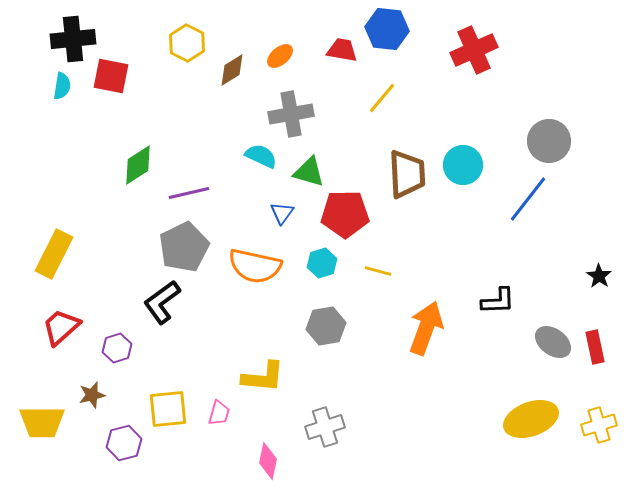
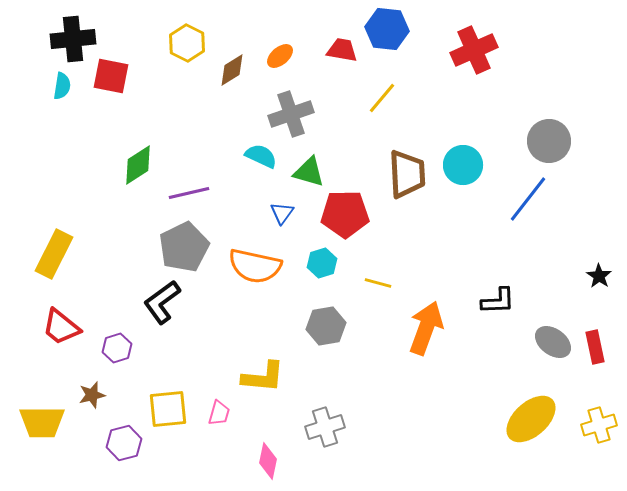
gray cross at (291, 114): rotated 9 degrees counterclockwise
yellow line at (378, 271): moved 12 px down
red trapezoid at (61, 327): rotated 99 degrees counterclockwise
yellow ellipse at (531, 419): rotated 22 degrees counterclockwise
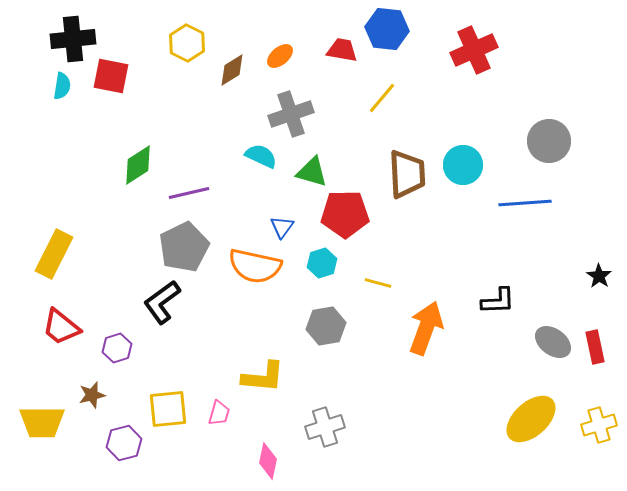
green triangle at (309, 172): moved 3 px right
blue line at (528, 199): moved 3 px left, 4 px down; rotated 48 degrees clockwise
blue triangle at (282, 213): moved 14 px down
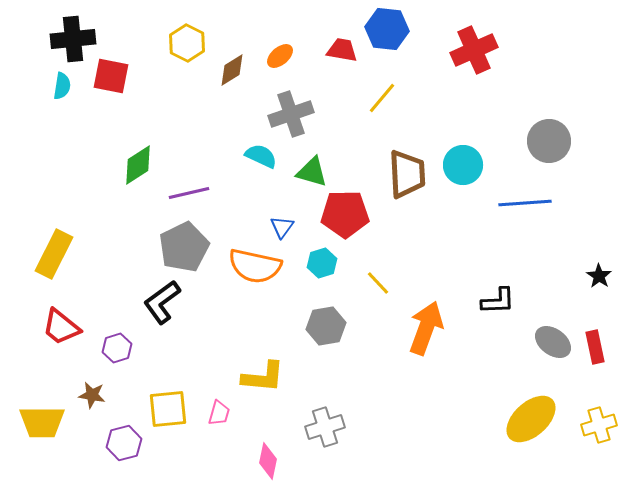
yellow line at (378, 283): rotated 32 degrees clockwise
brown star at (92, 395): rotated 24 degrees clockwise
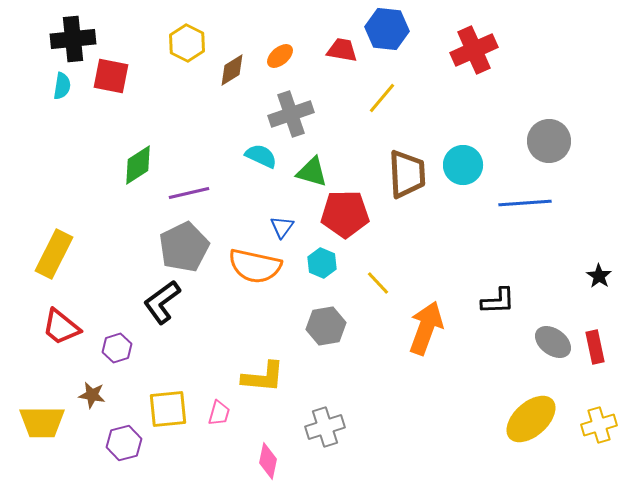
cyan hexagon at (322, 263): rotated 20 degrees counterclockwise
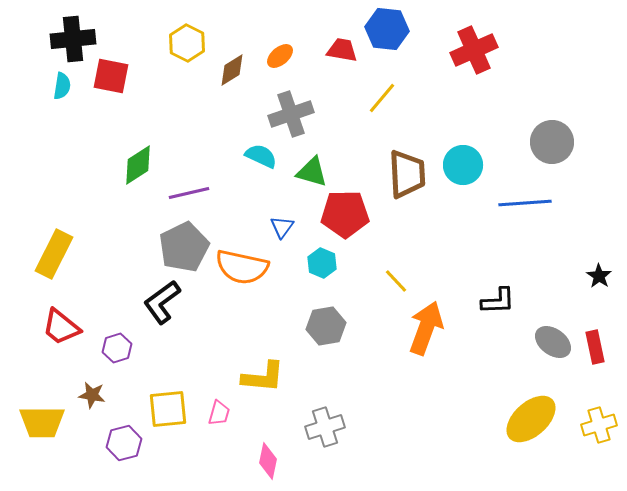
gray circle at (549, 141): moved 3 px right, 1 px down
orange semicircle at (255, 266): moved 13 px left, 1 px down
yellow line at (378, 283): moved 18 px right, 2 px up
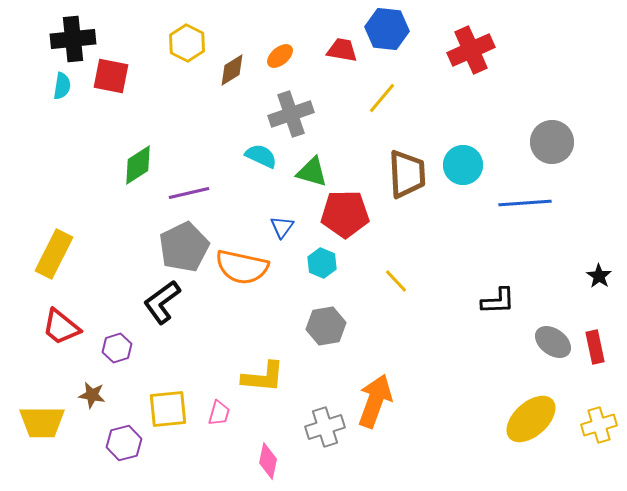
red cross at (474, 50): moved 3 px left
orange arrow at (426, 328): moved 51 px left, 73 px down
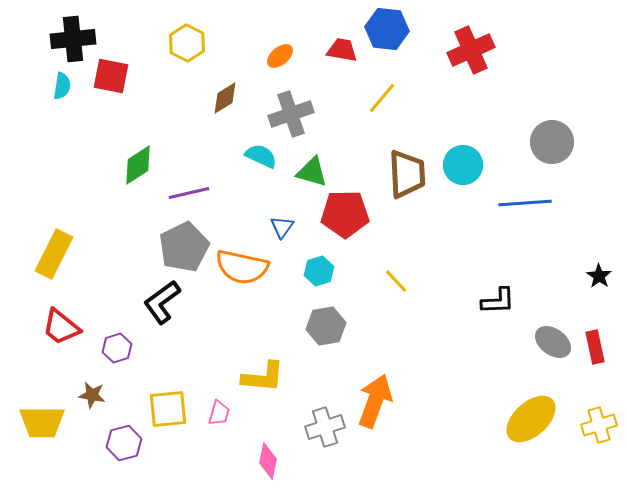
brown diamond at (232, 70): moved 7 px left, 28 px down
cyan hexagon at (322, 263): moved 3 px left, 8 px down; rotated 20 degrees clockwise
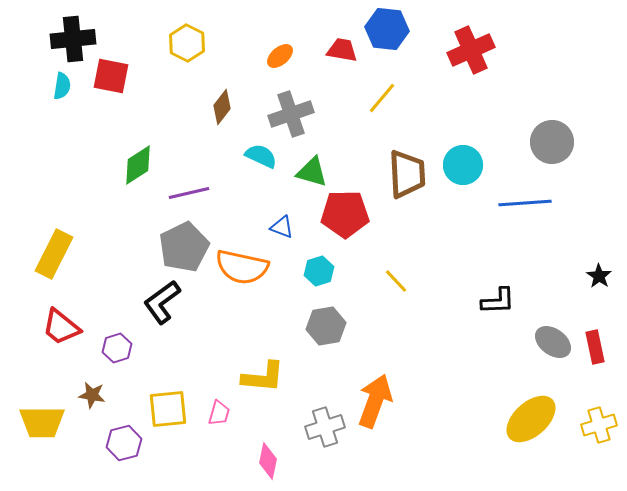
brown diamond at (225, 98): moved 3 px left, 9 px down; rotated 20 degrees counterclockwise
blue triangle at (282, 227): rotated 45 degrees counterclockwise
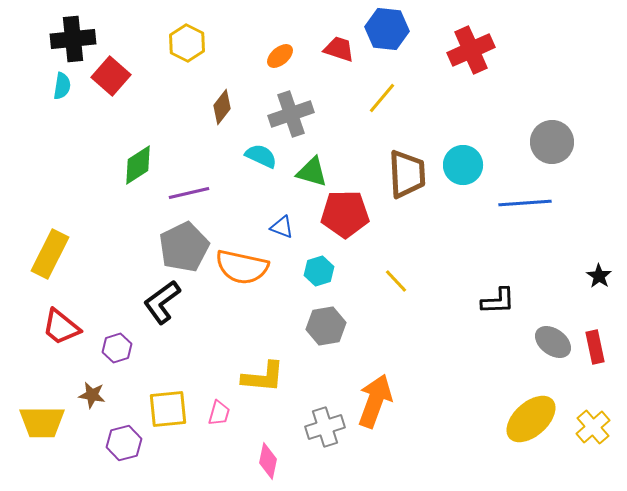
red trapezoid at (342, 50): moved 3 px left, 1 px up; rotated 8 degrees clockwise
red square at (111, 76): rotated 30 degrees clockwise
yellow rectangle at (54, 254): moved 4 px left
yellow cross at (599, 425): moved 6 px left, 2 px down; rotated 24 degrees counterclockwise
